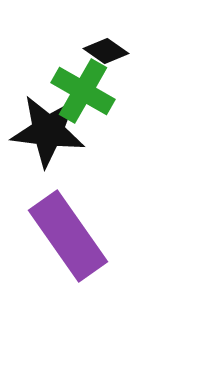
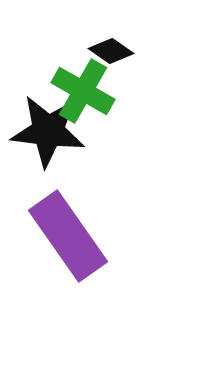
black diamond: moved 5 px right
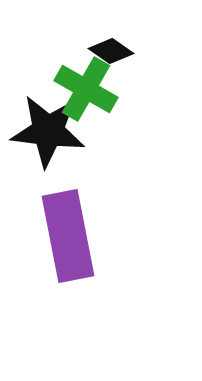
green cross: moved 3 px right, 2 px up
purple rectangle: rotated 24 degrees clockwise
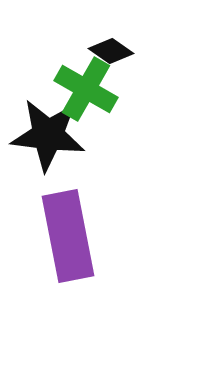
black star: moved 4 px down
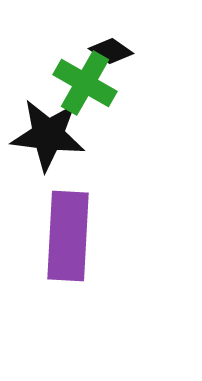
green cross: moved 1 px left, 6 px up
purple rectangle: rotated 14 degrees clockwise
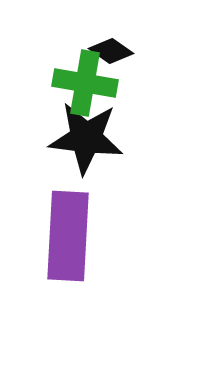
green cross: rotated 20 degrees counterclockwise
black star: moved 38 px right, 3 px down
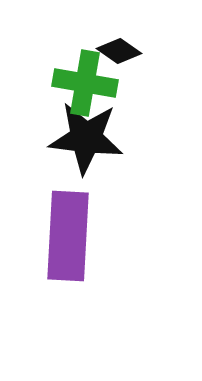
black diamond: moved 8 px right
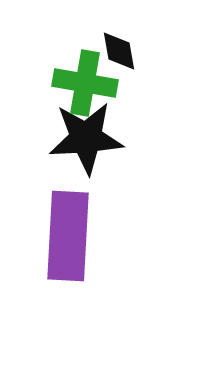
black diamond: rotated 45 degrees clockwise
black star: rotated 10 degrees counterclockwise
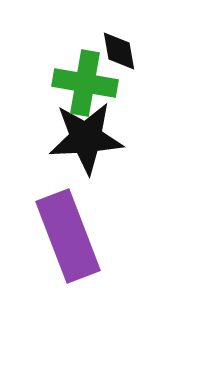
purple rectangle: rotated 24 degrees counterclockwise
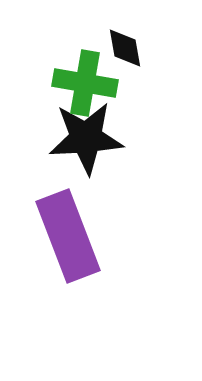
black diamond: moved 6 px right, 3 px up
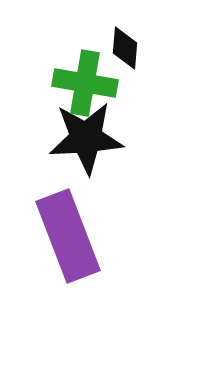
black diamond: rotated 15 degrees clockwise
